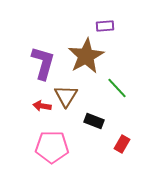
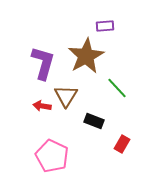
pink pentagon: moved 9 px down; rotated 24 degrees clockwise
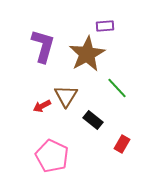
brown star: moved 1 px right, 2 px up
purple L-shape: moved 17 px up
red arrow: rotated 36 degrees counterclockwise
black rectangle: moved 1 px left, 1 px up; rotated 18 degrees clockwise
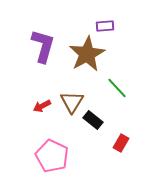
brown triangle: moved 6 px right, 6 px down
red rectangle: moved 1 px left, 1 px up
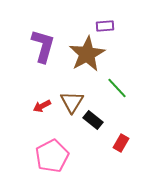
pink pentagon: rotated 20 degrees clockwise
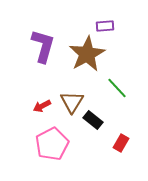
pink pentagon: moved 12 px up
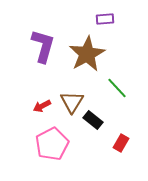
purple rectangle: moved 7 px up
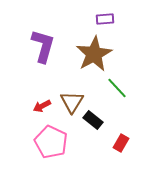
brown star: moved 7 px right
pink pentagon: moved 1 px left, 2 px up; rotated 20 degrees counterclockwise
